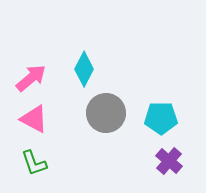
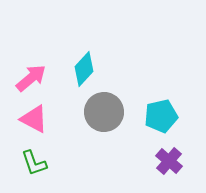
cyan diamond: rotated 16 degrees clockwise
gray circle: moved 2 px left, 1 px up
cyan pentagon: moved 2 px up; rotated 12 degrees counterclockwise
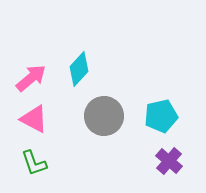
cyan diamond: moved 5 px left
gray circle: moved 4 px down
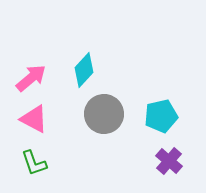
cyan diamond: moved 5 px right, 1 px down
gray circle: moved 2 px up
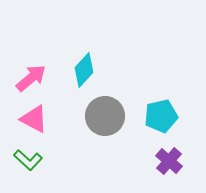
gray circle: moved 1 px right, 2 px down
green L-shape: moved 6 px left, 3 px up; rotated 28 degrees counterclockwise
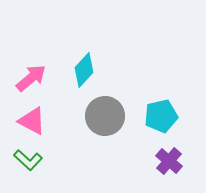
pink triangle: moved 2 px left, 2 px down
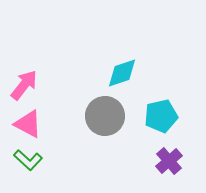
cyan diamond: moved 38 px right, 3 px down; rotated 28 degrees clockwise
pink arrow: moved 7 px left, 7 px down; rotated 12 degrees counterclockwise
pink triangle: moved 4 px left, 3 px down
purple cross: rotated 8 degrees clockwise
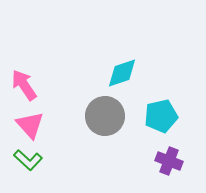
pink arrow: rotated 72 degrees counterclockwise
pink triangle: moved 2 px right, 1 px down; rotated 20 degrees clockwise
purple cross: rotated 28 degrees counterclockwise
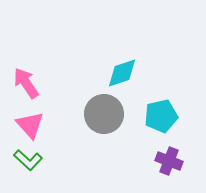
pink arrow: moved 2 px right, 2 px up
gray circle: moved 1 px left, 2 px up
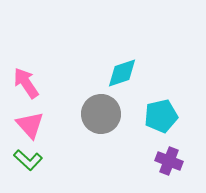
gray circle: moved 3 px left
